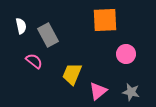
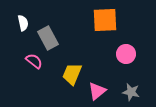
white semicircle: moved 2 px right, 3 px up
gray rectangle: moved 3 px down
pink triangle: moved 1 px left
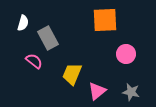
white semicircle: rotated 28 degrees clockwise
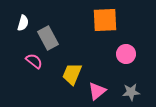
gray star: rotated 18 degrees counterclockwise
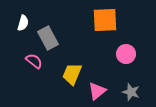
gray star: rotated 24 degrees clockwise
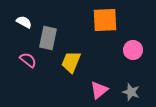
white semicircle: moved 1 px right, 1 px up; rotated 77 degrees counterclockwise
gray rectangle: rotated 40 degrees clockwise
pink circle: moved 7 px right, 4 px up
pink semicircle: moved 6 px left, 1 px up
yellow trapezoid: moved 1 px left, 12 px up
pink triangle: moved 2 px right, 1 px up
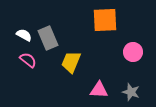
white semicircle: moved 13 px down
gray rectangle: rotated 35 degrees counterclockwise
pink circle: moved 2 px down
pink triangle: rotated 42 degrees clockwise
